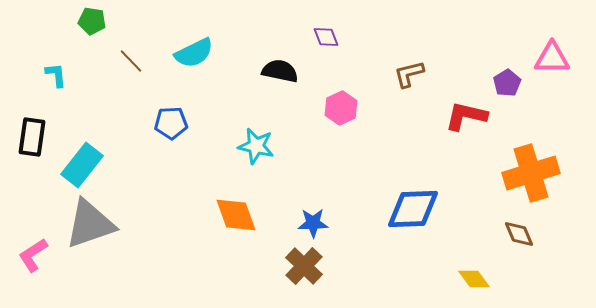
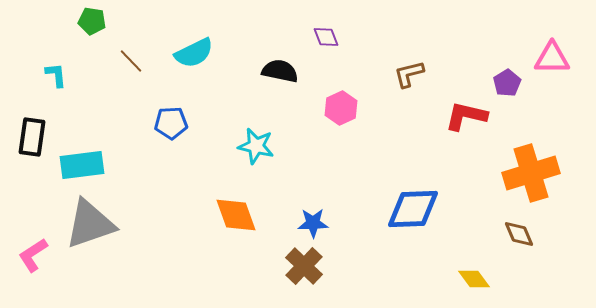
cyan rectangle: rotated 45 degrees clockwise
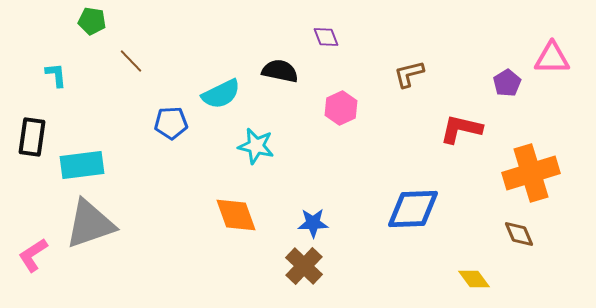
cyan semicircle: moved 27 px right, 41 px down
red L-shape: moved 5 px left, 13 px down
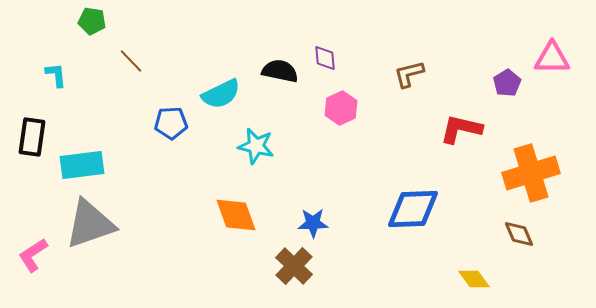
purple diamond: moved 1 px left, 21 px down; rotated 16 degrees clockwise
brown cross: moved 10 px left
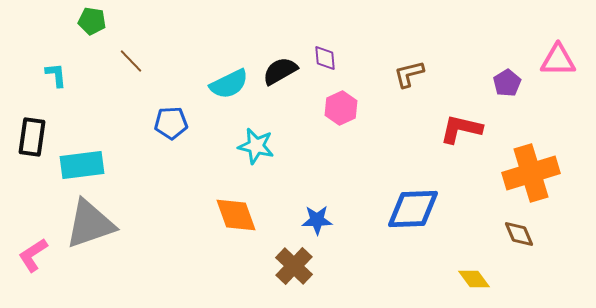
pink triangle: moved 6 px right, 2 px down
black semicircle: rotated 42 degrees counterclockwise
cyan semicircle: moved 8 px right, 10 px up
blue star: moved 4 px right, 3 px up
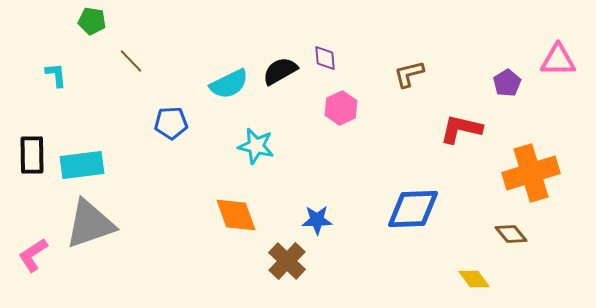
black rectangle: moved 18 px down; rotated 9 degrees counterclockwise
brown diamond: moved 8 px left; rotated 16 degrees counterclockwise
brown cross: moved 7 px left, 5 px up
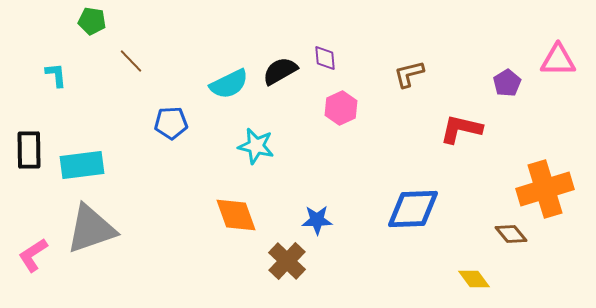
black rectangle: moved 3 px left, 5 px up
orange cross: moved 14 px right, 16 px down
gray triangle: moved 1 px right, 5 px down
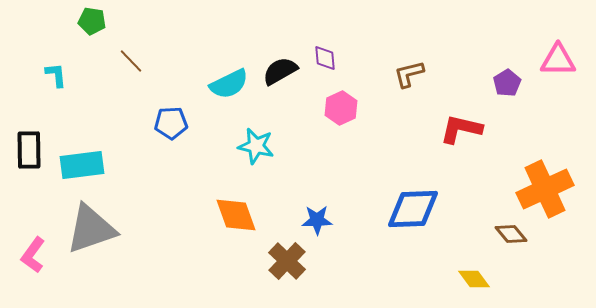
orange cross: rotated 8 degrees counterclockwise
pink L-shape: rotated 21 degrees counterclockwise
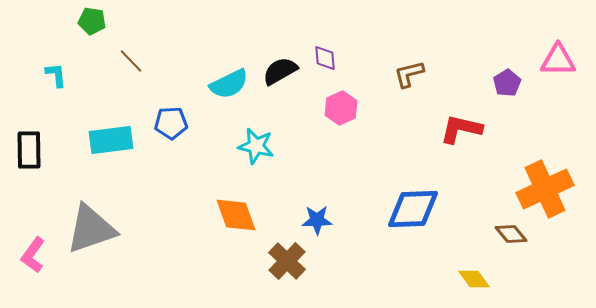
cyan rectangle: moved 29 px right, 25 px up
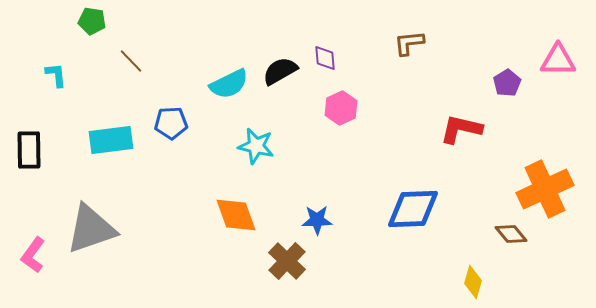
brown L-shape: moved 31 px up; rotated 8 degrees clockwise
yellow diamond: moved 1 px left, 3 px down; rotated 52 degrees clockwise
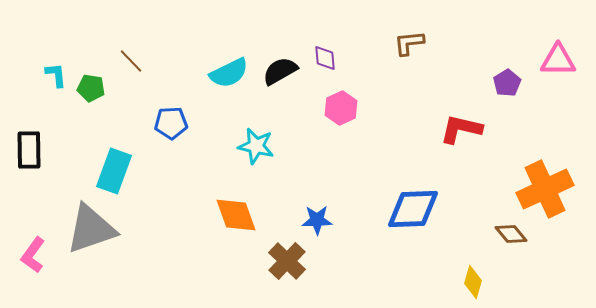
green pentagon: moved 1 px left, 67 px down
cyan semicircle: moved 11 px up
cyan rectangle: moved 3 px right, 31 px down; rotated 63 degrees counterclockwise
